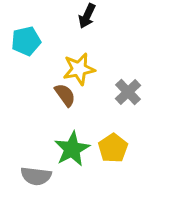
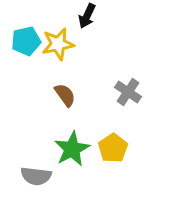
yellow star: moved 21 px left, 25 px up
gray cross: rotated 12 degrees counterclockwise
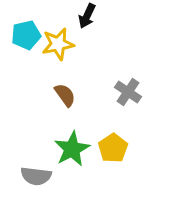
cyan pentagon: moved 6 px up
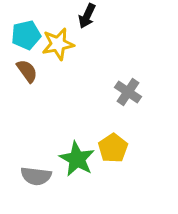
brown semicircle: moved 38 px left, 24 px up
green star: moved 5 px right, 10 px down; rotated 15 degrees counterclockwise
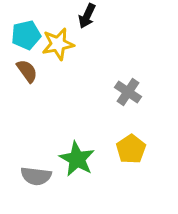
yellow pentagon: moved 18 px right, 1 px down
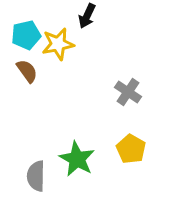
yellow pentagon: rotated 8 degrees counterclockwise
gray semicircle: rotated 84 degrees clockwise
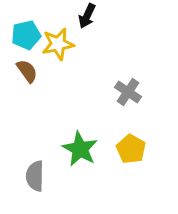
green star: moved 3 px right, 10 px up
gray semicircle: moved 1 px left
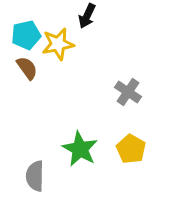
brown semicircle: moved 3 px up
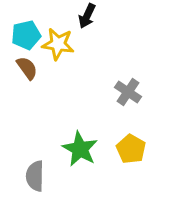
yellow star: rotated 20 degrees clockwise
